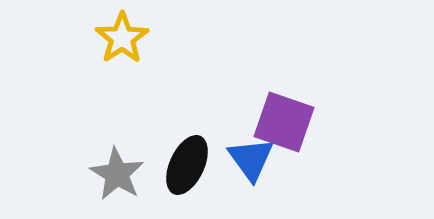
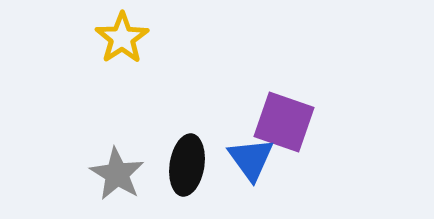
black ellipse: rotated 16 degrees counterclockwise
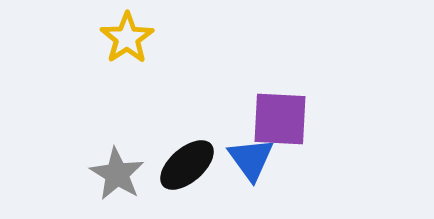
yellow star: moved 5 px right
purple square: moved 4 px left, 3 px up; rotated 16 degrees counterclockwise
black ellipse: rotated 40 degrees clockwise
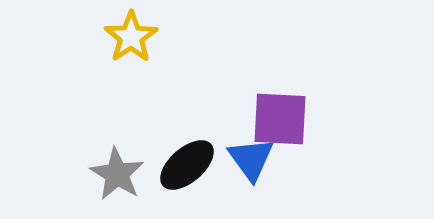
yellow star: moved 4 px right, 1 px up
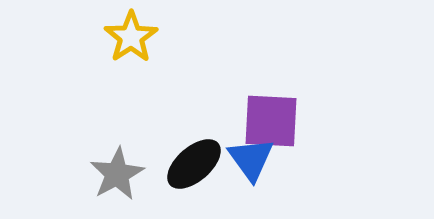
purple square: moved 9 px left, 2 px down
black ellipse: moved 7 px right, 1 px up
gray star: rotated 12 degrees clockwise
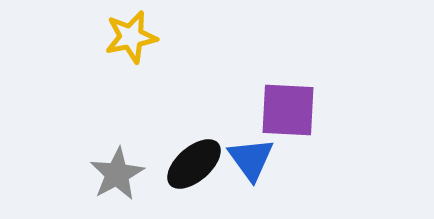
yellow star: rotated 22 degrees clockwise
purple square: moved 17 px right, 11 px up
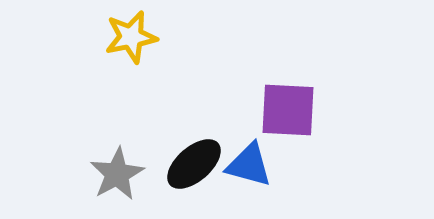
blue triangle: moved 2 px left, 6 px down; rotated 39 degrees counterclockwise
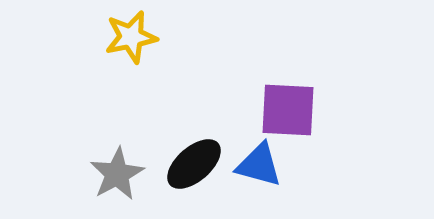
blue triangle: moved 10 px right
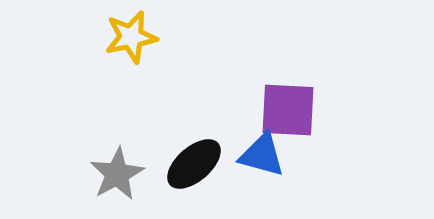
blue triangle: moved 3 px right, 10 px up
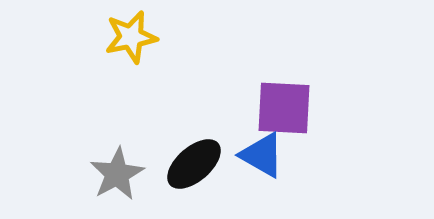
purple square: moved 4 px left, 2 px up
blue triangle: rotated 15 degrees clockwise
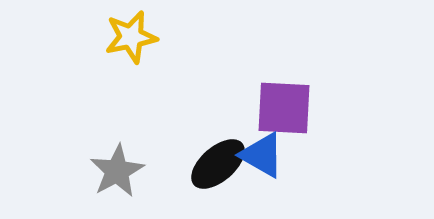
black ellipse: moved 24 px right
gray star: moved 3 px up
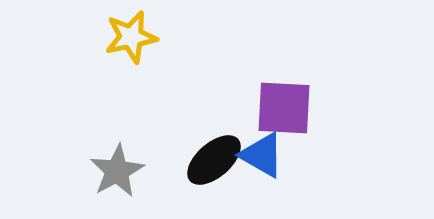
black ellipse: moved 4 px left, 4 px up
